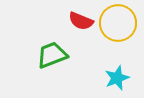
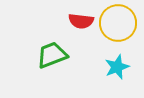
red semicircle: rotated 15 degrees counterclockwise
cyan star: moved 11 px up
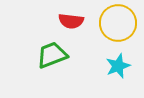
red semicircle: moved 10 px left
cyan star: moved 1 px right, 1 px up
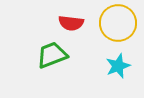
red semicircle: moved 2 px down
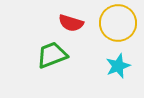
red semicircle: rotated 10 degrees clockwise
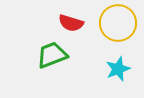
cyan star: moved 3 px down
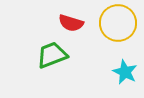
cyan star: moved 7 px right, 3 px down; rotated 25 degrees counterclockwise
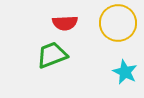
red semicircle: moved 6 px left; rotated 20 degrees counterclockwise
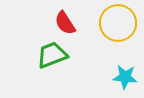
red semicircle: rotated 60 degrees clockwise
cyan star: moved 5 px down; rotated 20 degrees counterclockwise
